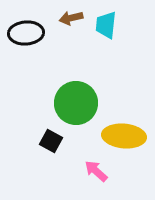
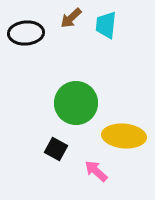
brown arrow: rotated 30 degrees counterclockwise
black square: moved 5 px right, 8 px down
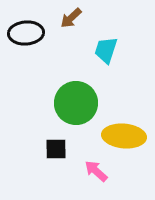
cyan trapezoid: moved 25 px down; rotated 12 degrees clockwise
black square: rotated 30 degrees counterclockwise
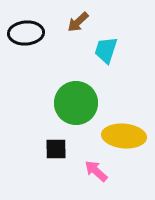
brown arrow: moved 7 px right, 4 px down
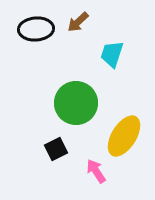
black ellipse: moved 10 px right, 4 px up
cyan trapezoid: moved 6 px right, 4 px down
yellow ellipse: rotated 63 degrees counterclockwise
black square: rotated 25 degrees counterclockwise
pink arrow: rotated 15 degrees clockwise
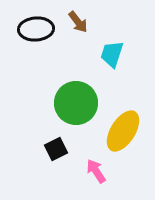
brown arrow: rotated 85 degrees counterclockwise
yellow ellipse: moved 1 px left, 5 px up
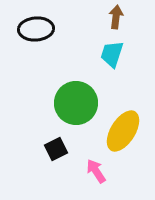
brown arrow: moved 38 px right, 5 px up; rotated 135 degrees counterclockwise
